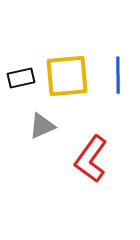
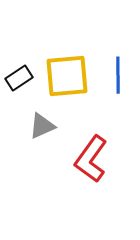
black rectangle: moved 2 px left; rotated 20 degrees counterclockwise
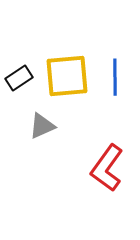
blue line: moved 3 px left, 2 px down
red L-shape: moved 16 px right, 9 px down
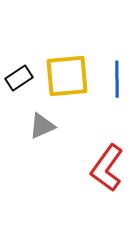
blue line: moved 2 px right, 2 px down
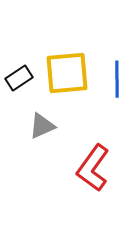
yellow square: moved 3 px up
red L-shape: moved 14 px left
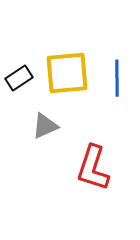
blue line: moved 1 px up
gray triangle: moved 3 px right
red L-shape: rotated 18 degrees counterclockwise
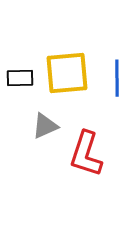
black rectangle: moved 1 px right; rotated 32 degrees clockwise
red L-shape: moved 7 px left, 14 px up
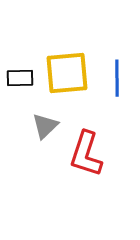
gray triangle: rotated 20 degrees counterclockwise
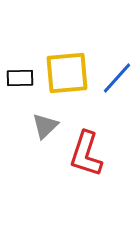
blue line: rotated 42 degrees clockwise
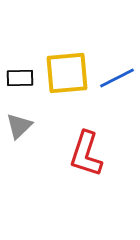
blue line: rotated 21 degrees clockwise
gray triangle: moved 26 px left
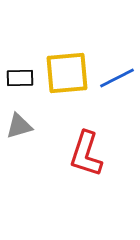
gray triangle: rotated 28 degrees clockwise
